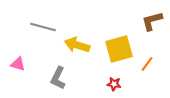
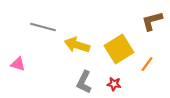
yellow square: rotated 16 degrees counterclockwise
gray L-shape: moved 26 px right, 4 px down
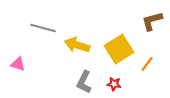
gray line: moved 1 px down
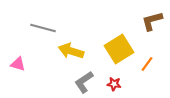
yellow arrow: moved 6 px left, 6 px down
gray L-shape: rotated 30 degrees clockwise
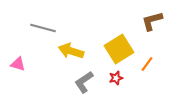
red star: moved 2 px right, 6 px up; rotated 24 degrees counterclockwise
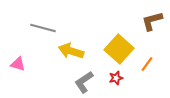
yellow square: rotated 16 degrees counterclockwise
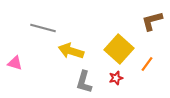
pink triangle: moved 3 px left, 1 px up
gray L-shape: rotated 40 degrees counterclockwise
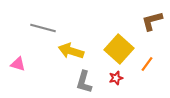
pink triangle: moved 3 px right, 1 px down
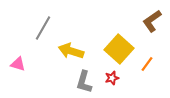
brown L-shape: rotated 20 degrees counterclockwise
gray line: rotated 75 degrees counterclockwise
red star: moved 4 px left
